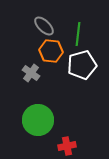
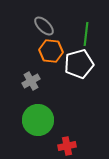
green line: moved 8 px right
white pentagon: moved 3 px left, 1 px up
gray cross: moved 8 px down; rotated 24 degrees clockwise
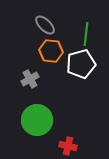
gray ellipse: moved 1 px right, 1 px up
white pentagon: moved 2 px right
gray cross: moved 1 px left, 2 px up
green circle: moved 1 px left
red cross: moved 1 px right; rotated 24 degrees clockwise
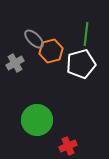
gray ellipse: moved 11 px left, 14 px down
orange hexagon: rotated 20 degrees counterclockwise
gray cross: moved 15 px left, 16 px up
red cross: rotated 36 degrees counterclockwise
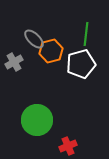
gray cross: moved 1 px left, 1 px up
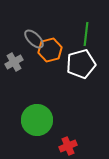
orange hexagon: moved 1 px left, 1 px up
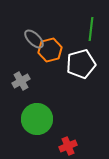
green line: moved 5 px right, 5 px up
gray cross: moved 7 px right, 19 px down
green circle: moved 1 px up
